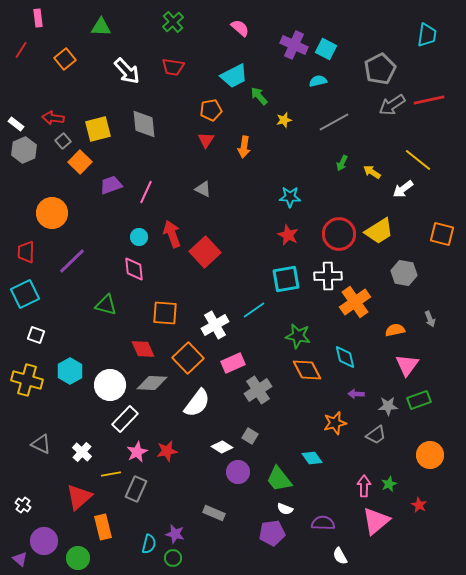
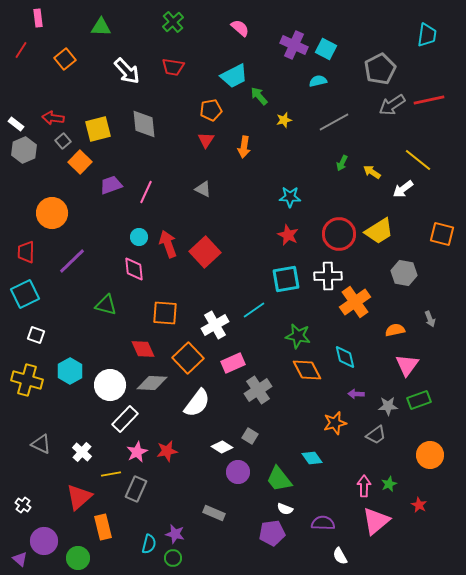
red arrow at (172, 234): moved 4 px left, 10 px down
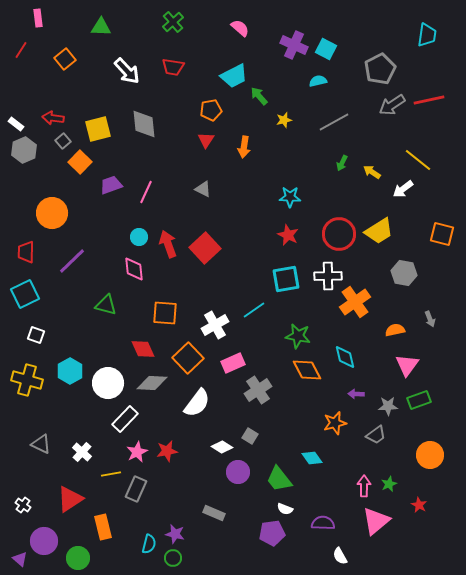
red square at (205, 252): moved 4 px up
white circle at (110, 385): moved 2 px left, 2 px up
red triangle at (79, 497): moved 9 px left, 2 px down; rotated 8 degrees clockwise
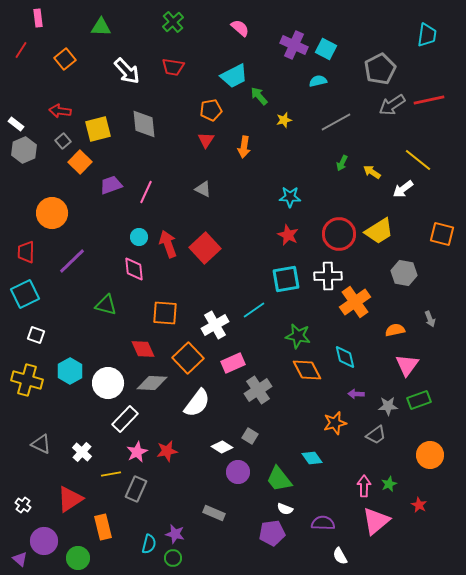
red arrow at (53, 118): moved 7 px right, 7 px up
gray line at (334, 122): moved 2 px right
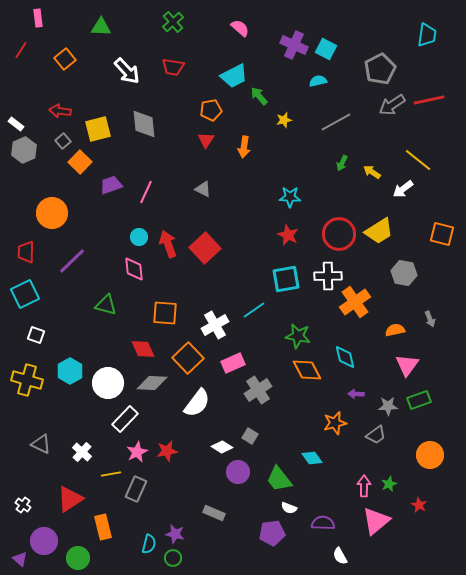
white semicircle at (285, 509): moved 4 px right, 1 px up
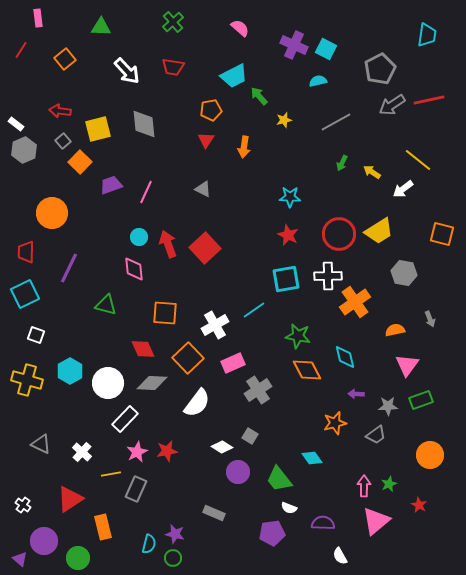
purple line at (72, 261): moved 3 px left, 7 px down; rotated 20 degrees counterclockwise
green rectangle at (419, 400): moved 2 px right
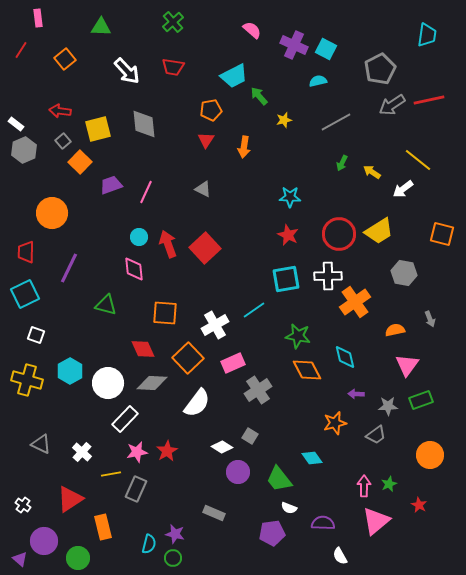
pink semicircle at (240, 28): moved 12 px right, 2 px down
red star at (167, 451): rotated 20 degrees counterclockwise
pink star at (137, 452): rotated 15 degrees clockwise
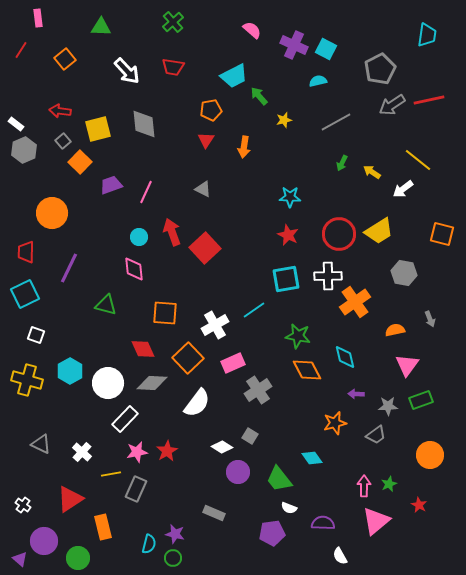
red arrow at (168, 244): moved 4 px right, 12 px up
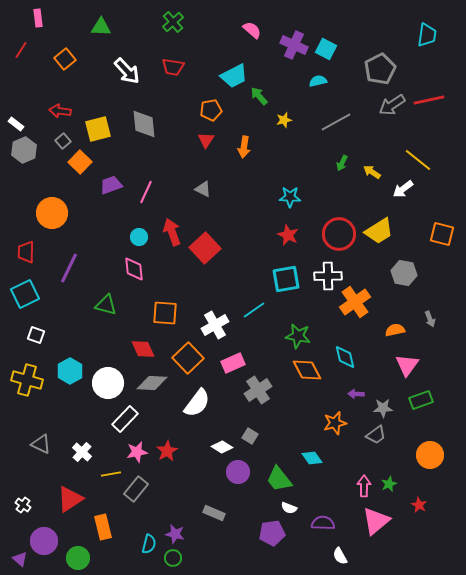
gray star at (388, 406): moved 5 px left, 2 px down
gray rectangle at (136, 489): rotated 15 degrees clockwise
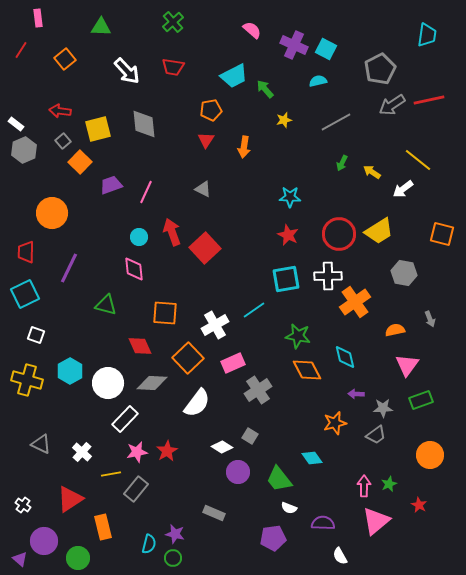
green arrow at (259, 96): moved 6 px right, 7 px up
red diamond at (143, 349): moved 3 px left, 3 px up
purple pentagon at (272, 533): moved 1 px right, 5 px down
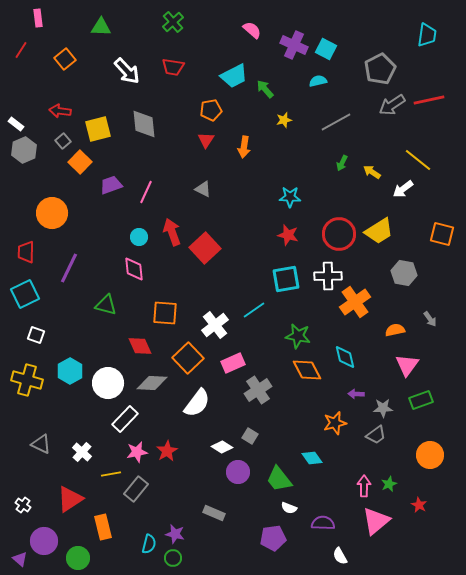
red star at (288, 235): rotated 10 degrees counterclockwise
gray arrow at (430, 319): rotated 14 degrees counterclockwise
white cross at (215, 325): rotated 8 degrees counterclockwise
